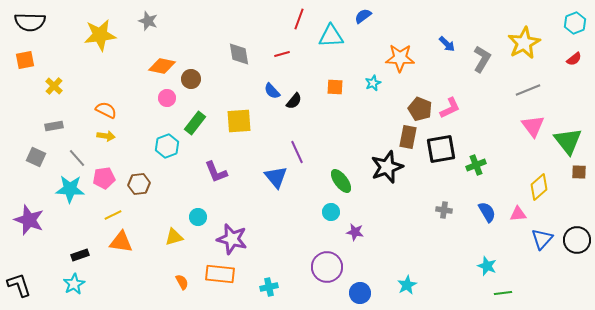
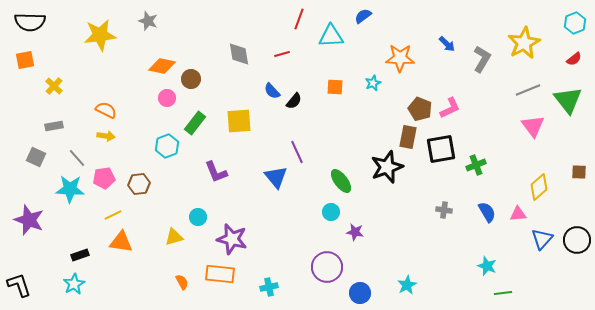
green triangle at (568, 141): moved 41 px up
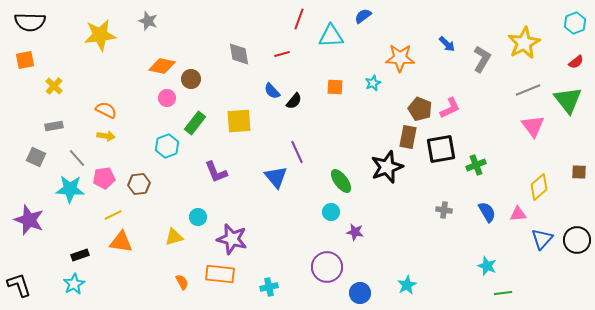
red semicircle at (574, 59): moved 2 px right, 3 px down
